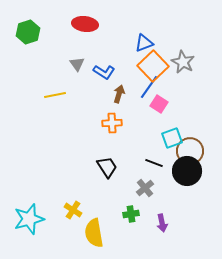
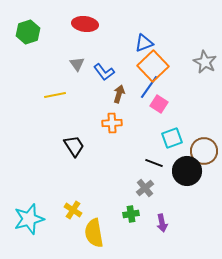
gray star: moved 22 px right
blue L-shape: rotated 20 degrees clockwise
brown circle: moved 14 px right
black trapezoid: moved 33 px left, 21 px up
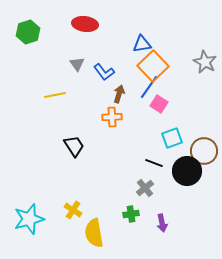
blue triangle: moved 2 px left, 1 px down; rotated 12 degrees clockwise
orange cross: moved 6 px up
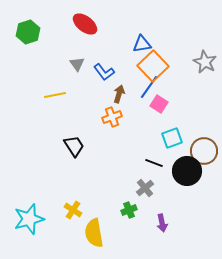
red ellipse: rotated 30 degrees clockwise
orange cross: rotated 18 degrees counterclockwise
green cross: moved 2 px left, 4 px up; rotated 14 degrees counterclockwise
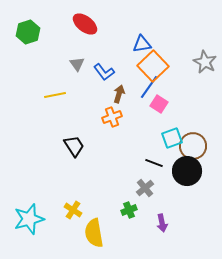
brown circle: moved 11 px left, 5 px up
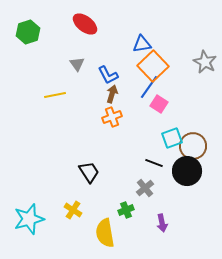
blue L-shape: moved 4 px right, 3 px down; rotated 10 degrees clockwise
brown arrow: moved 7 px left
black trapezoid: moved 15 px right, 26 px down
green cross: moved 3 px left
yellow semicircle: moved 11 px right
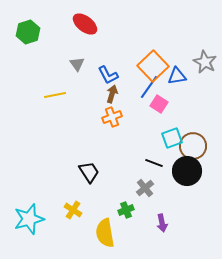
blue triangle: moved 35 px right, 32 px down
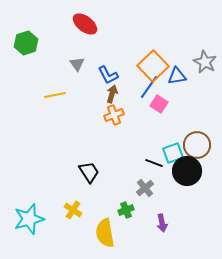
green hexagon: moved 2 px left, 11 px down
orange cross: moved 2 px right, 2 px up
cyan square: moved 1 px right, 15 px down
brown circle: moved 4 px right, 1 px up
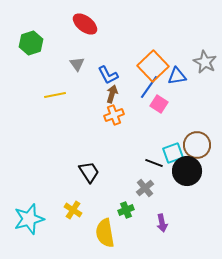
green hexagon: moved 5 px right
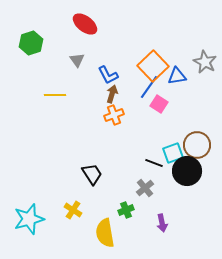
gray triangle: moved 4 px up
yellow line: rotated 10 degrees clockwise
black trapezoid: moved 3 px right, 2 px down
